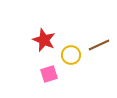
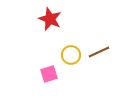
red star: moved 6 px right, 21 px up
brown line: moved 7 px down
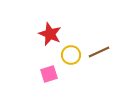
red star: moved 15 px down
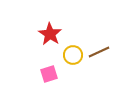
red star: rotated 10 degrees clockwise
yellow circle: moved 2 px right
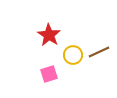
red star: moved 1 px left, 1 px down
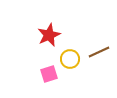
red star: rotated 15 degrees clockwise
yellow circle: moved 3 px left, 4 px down
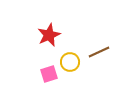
yellow circle: moved 3 px down
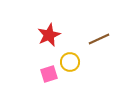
brown line: moved 13 px up
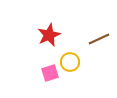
pink square: moved 1 px right, 1 px up
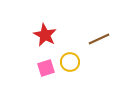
red star: moved 4 px left; rotated 20 degrees counterclockwise
pink square: moved 4 px left, 5 px up
